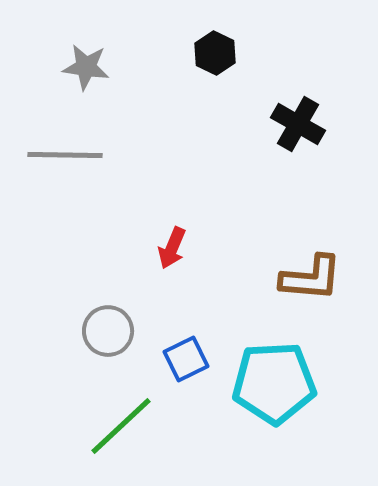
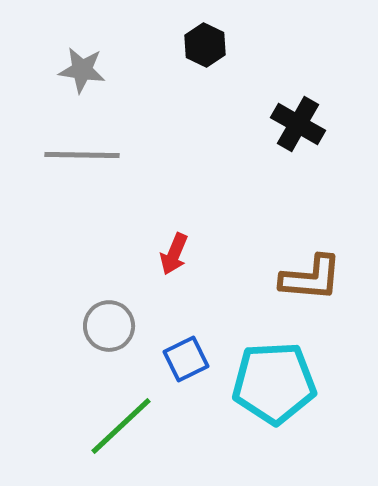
black hexagon: moved 10 px left, 8 px up
gray star: moved 4 px left, 3 px down
gray line: moved 17 px right
red arrow: moved 2 px right, 6 px down
gray circle: moved 1 px right, 5 px up
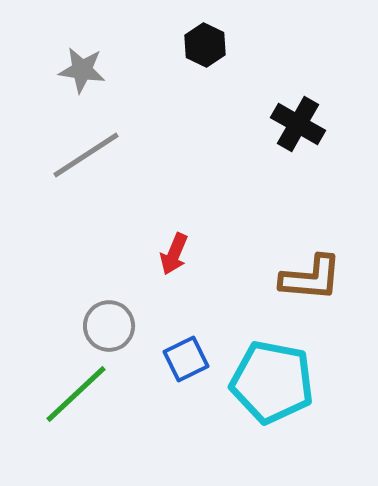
gray line: moved 4 px right; rotated 34 degrees counterclockwise
cyan pentagon: moved 2 px left, 1 px up; rotated 14 degrees clockwise
green line: moved 45 px left, 32 px up
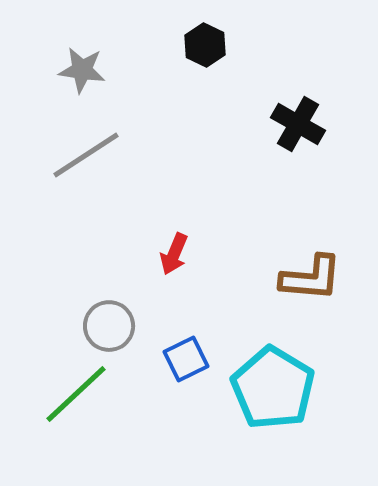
cyan pentagon: moved 1 px right, 6 px down; rotated 20 degrees clockwise
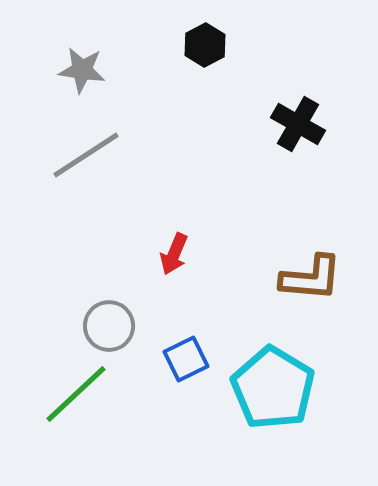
black hexagon: rotated 6 degrees clockwise
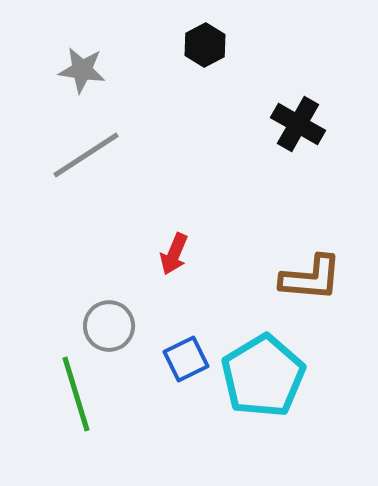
cyan pentagon: moved 10 px left, 12 px up; rotated 10 degrees clockwise
green line: rotated 64 degrees counterclockwise
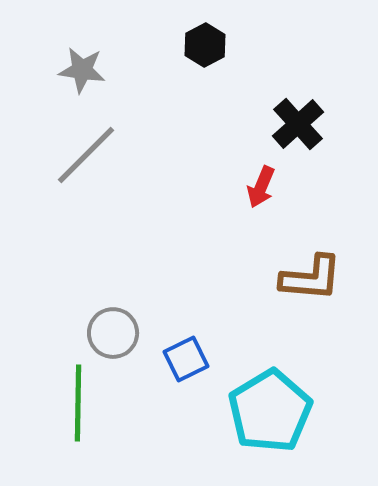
black cross: rotated 18 degrees clockwise
gray line: rotated 12 degrees counterclockwise
red arrow: moved 87 px right, 67 px up
gray circle: moved 4 px right, 7 px down
cyan pentagon: moved 7 px right, 35 px down
green line: moved 2 px right, 9 px down; rotated 18 degrees clockwise
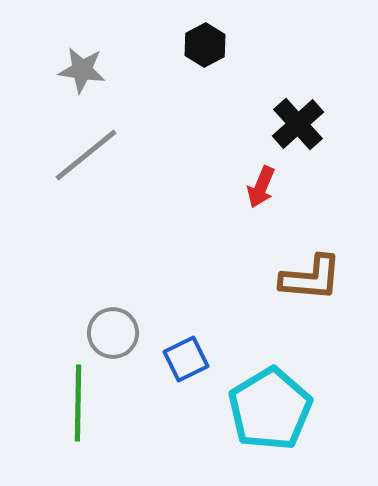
gray line: rotated 6 degrees clockwise
cyan pentagon: moved 2 px up
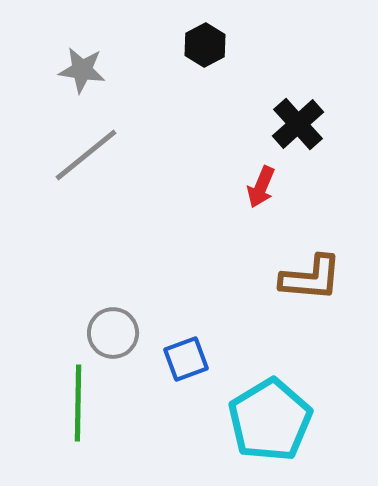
blue square: rotated 6 degrees clockwise
cyan pentagon: moved 11 px down
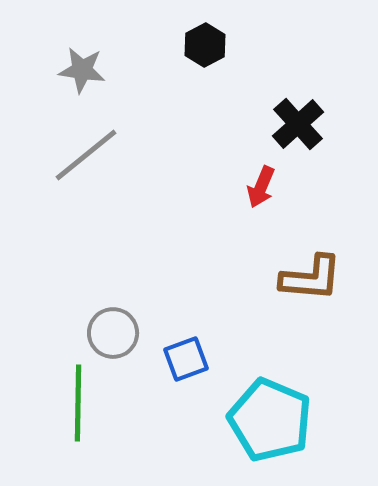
cyan pentagon: rotated 18 degrees counterclockwise
